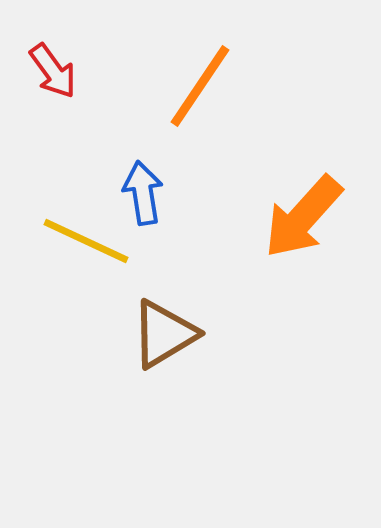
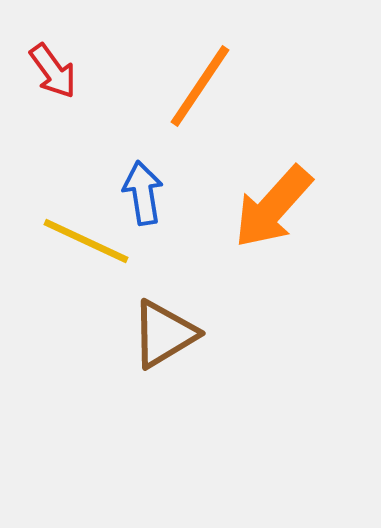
orange arrow: moved 30 px left, 10 px up
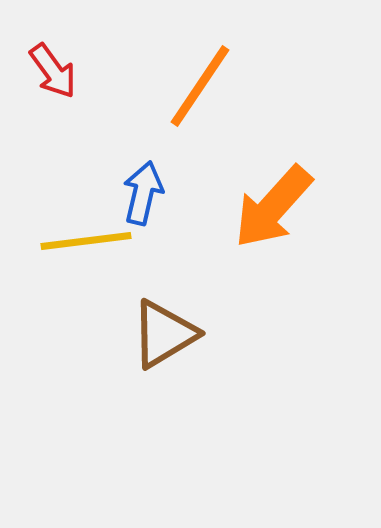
blue arrow: rotated 22 degrees clockwise
yellow line: rotated 32 degrees counterclockwise
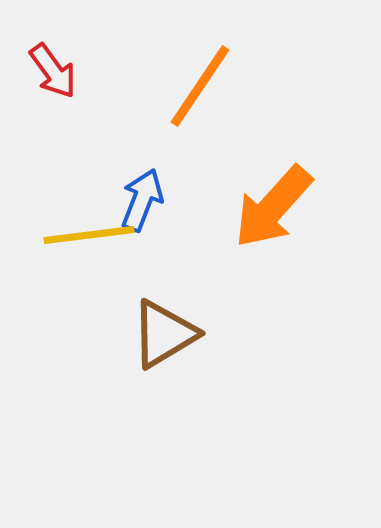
blue arrow: moved 1 px left, 7 px down; rotated 8 degrees clockwise
yellow line: moved 3 px right, 6 px up
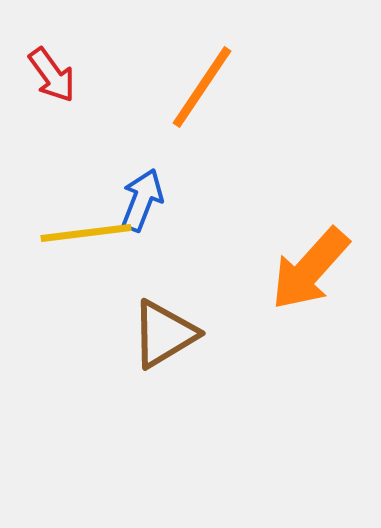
red arrow: moved 1 px left, 4 px down
orange line: moved 2 px right, 1 px down
orange arrow: moved 37 px right, 62 px down
yellow line: moved 3 px left, 2 px up
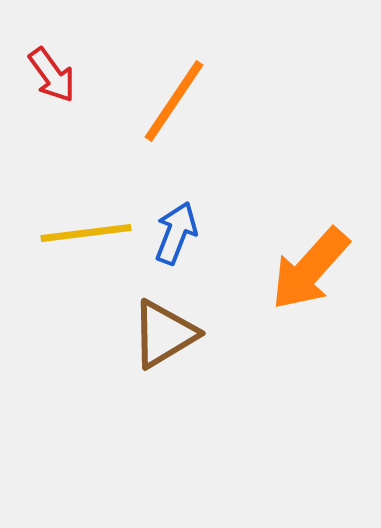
orange line: moved 28 px left, 14 px down
blue arrow: moved 34 px right, 33 px down
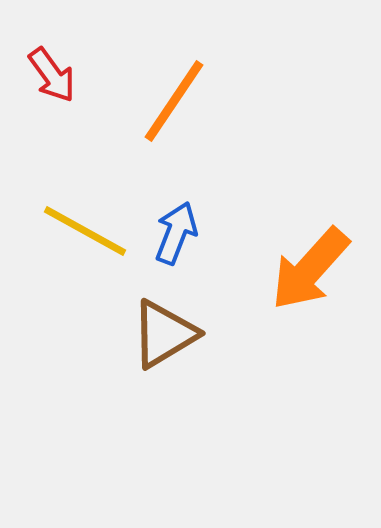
yellow line: moved 1 px left, 2 px up; rotated 36 degrees clockwise
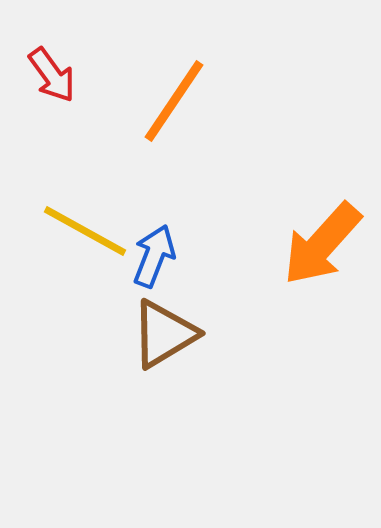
blue arrow: moved 22 px left, 23 px down
orange arrow: moved 12 px right, 25 px up
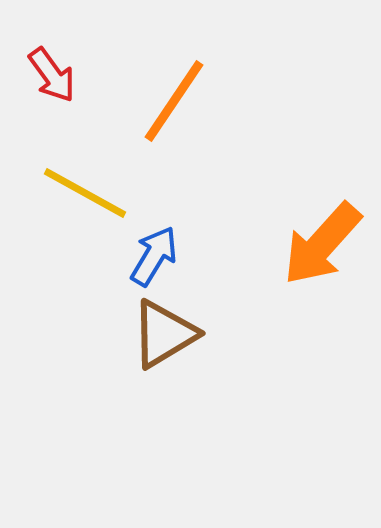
yellow line: moved 38 px up
blue arrow: rotated 10 degrees clockwise
